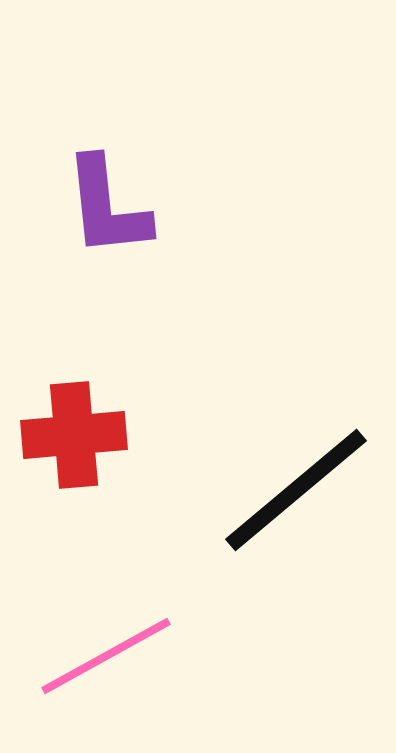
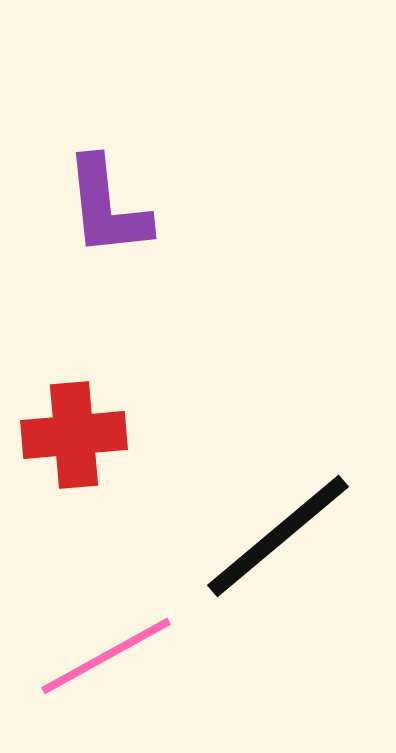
black line: moved 18 px left, 46 px down
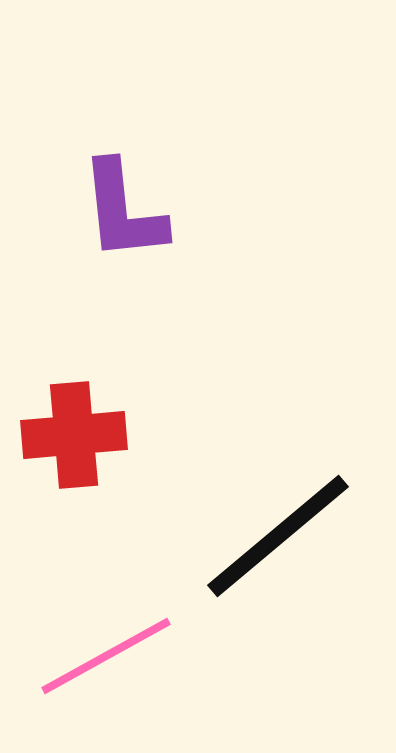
purple L-shape: moved 16 px right, 4 px down
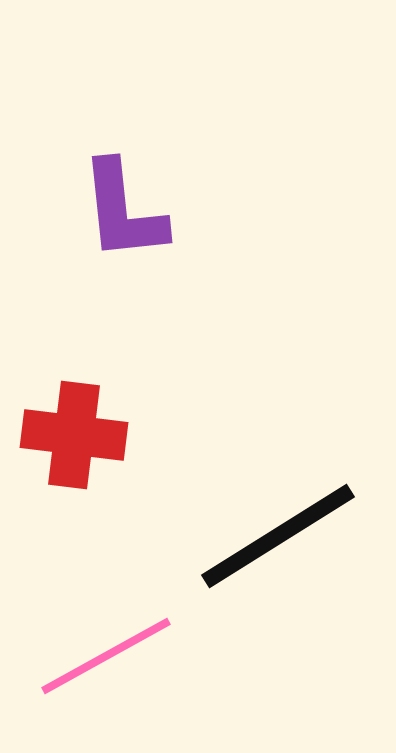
red cross: rotated 12 degrees clockwise
black line: rotated 8 degrees clockwise
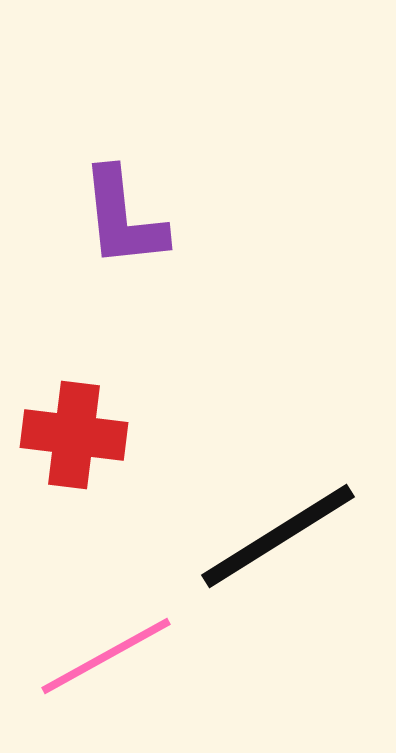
purple L-shape: moved 7 px down
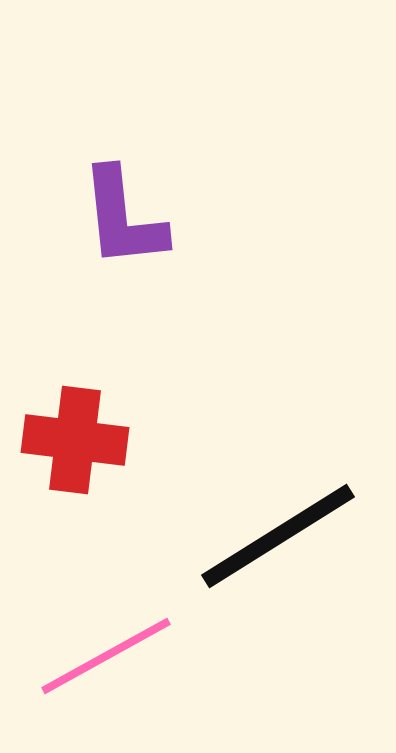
red cross: moved 1 px right, 5 px down
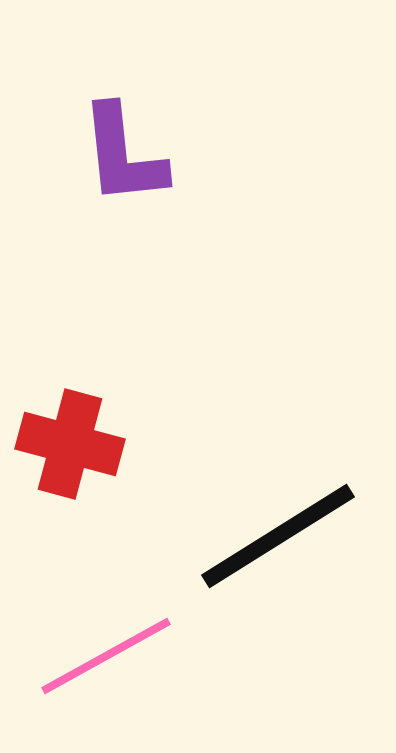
purple L-shape: moved 63 px up
red cross: moved 5 px left, 4 px down; rotated 8 degrees clockwise
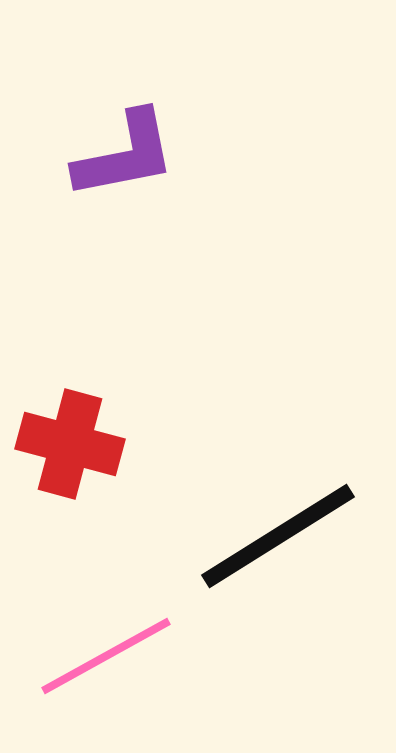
purple L-shape: moved 2 px right; rotated 95 degrees counterclockwise
